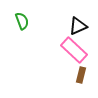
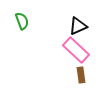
pink rectangle: moved 2 px right
brown rectangle: rotated 21 degrees counterclockwise
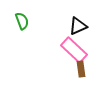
pink rectangle: moved 2 px left
brown rectangle: moved 6 px up
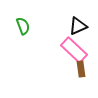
green semicircle: moved 1 px right, 5 px down
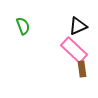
brown rectangle: moved 1 px right
